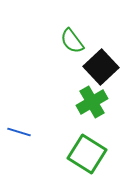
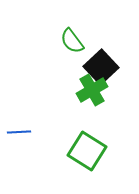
green cross: moved 12 px up
blue line: rotated 20 degrees counterclockwise
green square: moved 3 px up
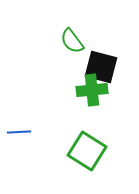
black square: rotated 32 degrees counterclockwise
green cross: rotated 24 degrees clockwise
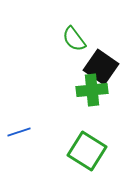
green semicircle: moved 2 px right, 2 px up
black square: rotated 20 degrees clockwise
blue line: rotated 15 degrees counterclockwise
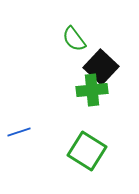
black square: rotated 8 degrees clockwise
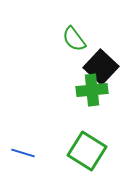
blue line: moved 4 px right, 21 px down; rotated 35 degrees clockwise
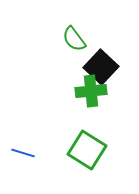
green cross: moved 1 px left, 1 px down
green square: moved 1 px up
